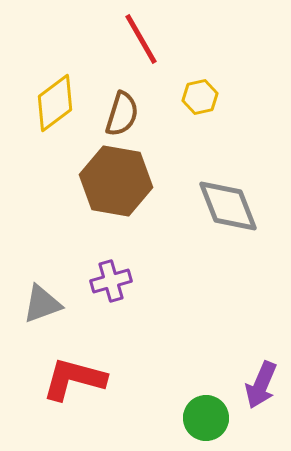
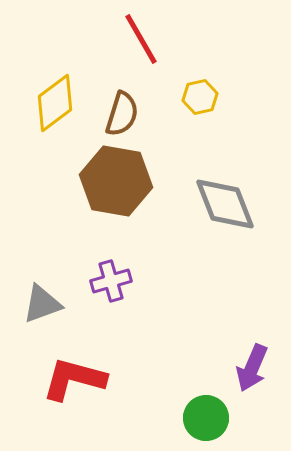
gray diamond: moved 3 px left, 2 px up
purple arrow: moved 9 px left, 17 px up
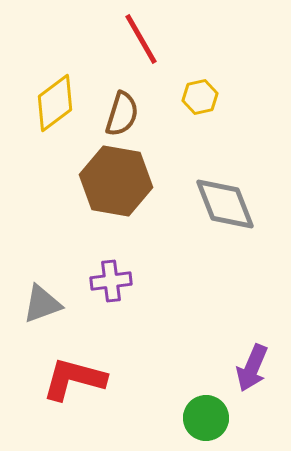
purple cross: rotated 9 degrees clockwise
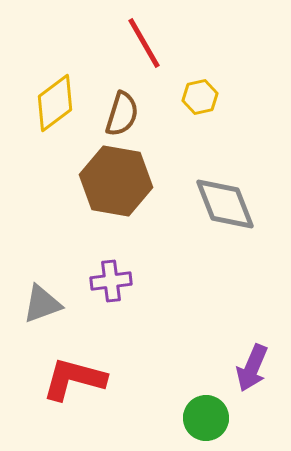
red line: moved 3 px right, 4 px down
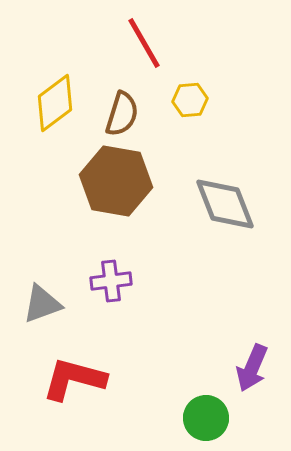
yellow hexagon: moved 10 px left, 3 px down; rotated 8 degrees clockwise
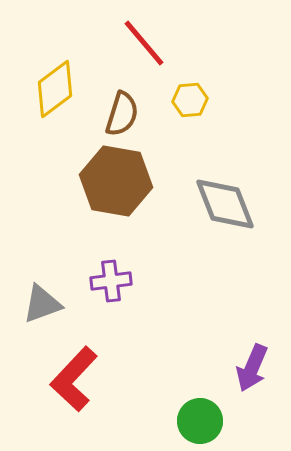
red line: rotated 10 degrees counterclockwise
yellow diamond: moved 14 px up
red L-shape: rotated 62 degrees counterclockwise
green circle: moved 6 px left, 3 px down
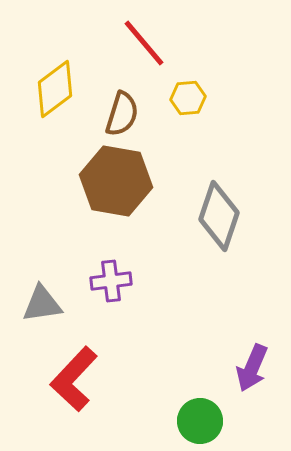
yellow hexagon: moved 2 px left, 2 px up
gray diamond: moved 6 px left, 12 px down; rotated 40 degrees clockwise
gray triangle: rotated 12 degrees clockwise
